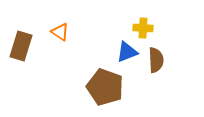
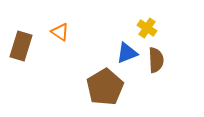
yellow cross: moved 4 px right; rotated 30 degrees clockwise
blue triangle: moved 1 px down
brown pentagon: rotated 21 degrees clockwise
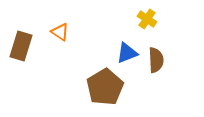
yellow cross: moved 9 px up
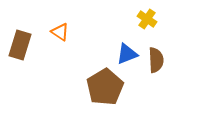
brown rectangle: moved 1 px left, 1 px up
blue triangle: moved 1 px down
